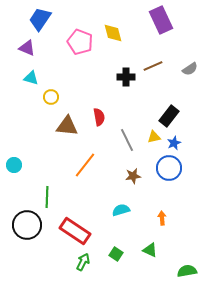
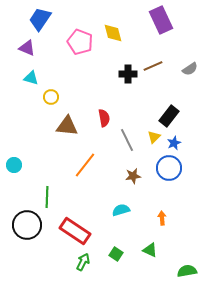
black cross: moved 2 px right, 3 px up
red semicircle: moved 5 px right, 1 px down
yellow triangle: rotated 32 degrees counterclockwise
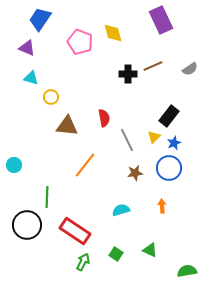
brown star: moved 2 px right, 3 px up
orange arrow: moved 12 px up
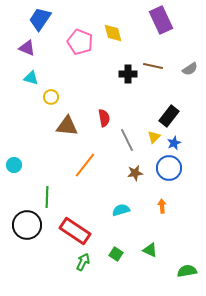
brown line: rotated 36 degrees clockwise
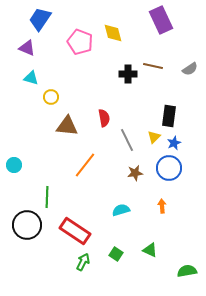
black rectangle: rotated 30 degrees counterclockwise
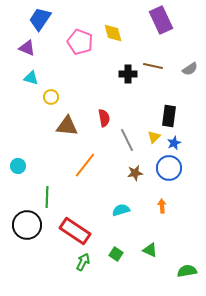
cyan circle: moved 4 px right, 1 px down
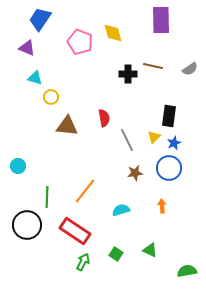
purple rectangle: rotated 24 degrees clockwise
cyan triangle: moved 4 px right
orange line: moved 26 px down
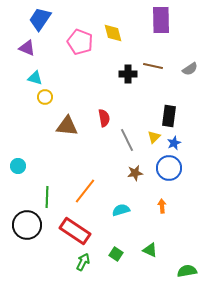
yellow circle: moved 6 px left
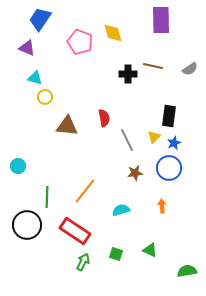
green square: rotated 16 degrees counterclockwise
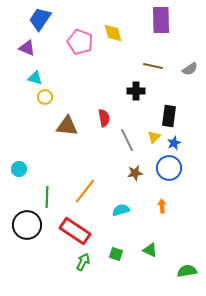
black cross: moved 8 px right, 17 px down
cyan circle: moved 1 px right, 3 px down
